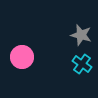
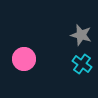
pink circle: moved 2 px right, 2 px down
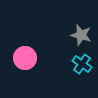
pink circle: moved 1 px right, 1 px up
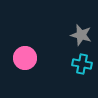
cyan cross: rotated 24 degrees counterclockwise
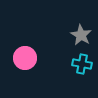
gray star: rotated 15 degrees clockwise
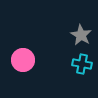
pink circle: moved 2 px left, 2 px down
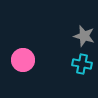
gray star: moved 3 px right, 1 px down; rotated 15 degrees counterclockwise
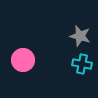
gray star: moved 4 px left
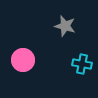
gray star: moved 15 px left, 10 px up
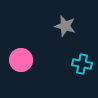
pink circle: moved 2 px left
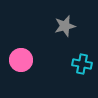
gray star: rotated 30 degrees counterclockwise
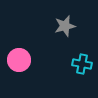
pink circle: moved 2 px left
